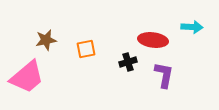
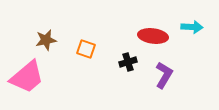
red ellipse: moved 4 px up
orange square: rotated 30 degrees clockwise
purple L-shape: rotated 20 degrees clockwise
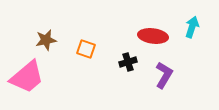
cyan arrow: rotated 75 degrees counterclockwise
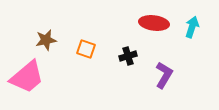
red ellipse: moved 1 px right, 13 px up
black cross: moved 6 px up
